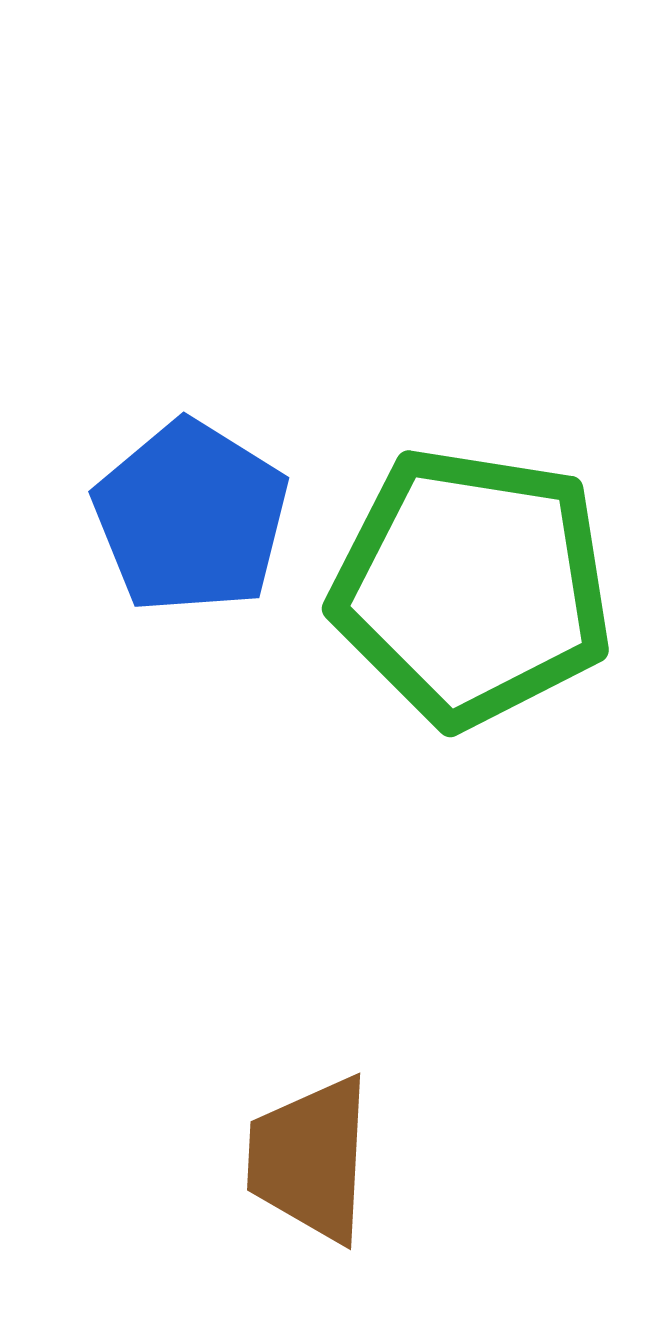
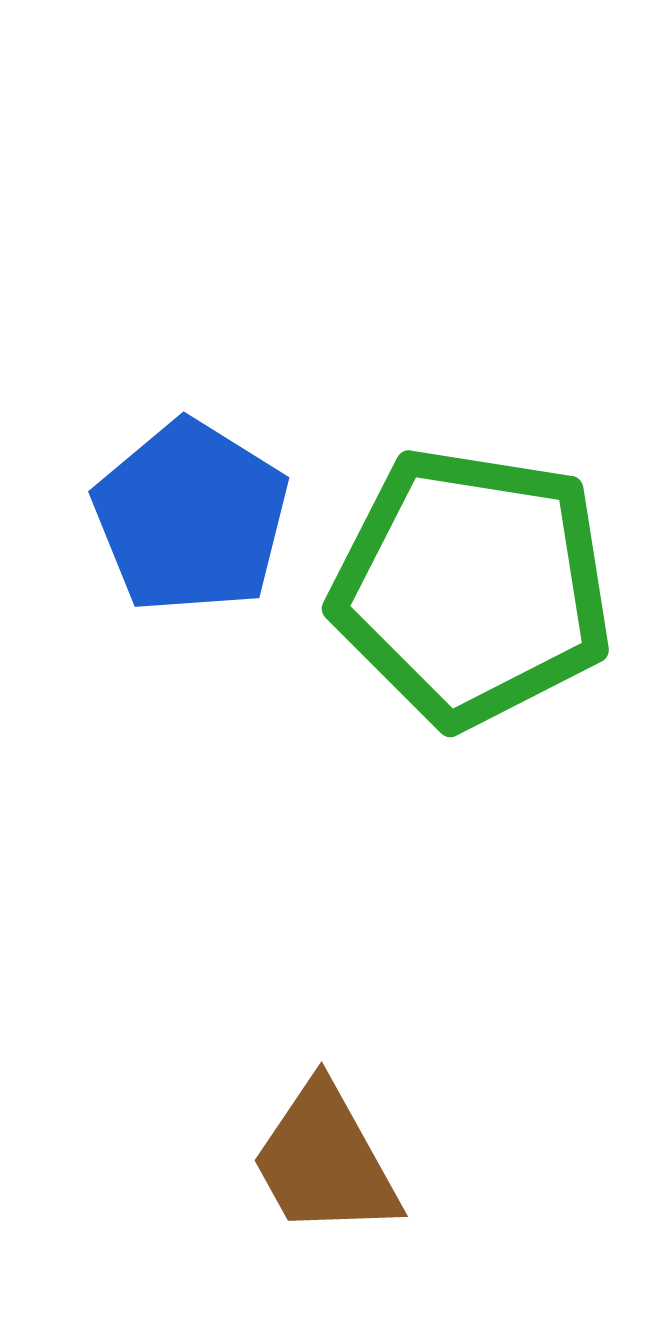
brown trapezoid: moved 15 px right, 2 px down; rotated 32 degrees counterclockwise
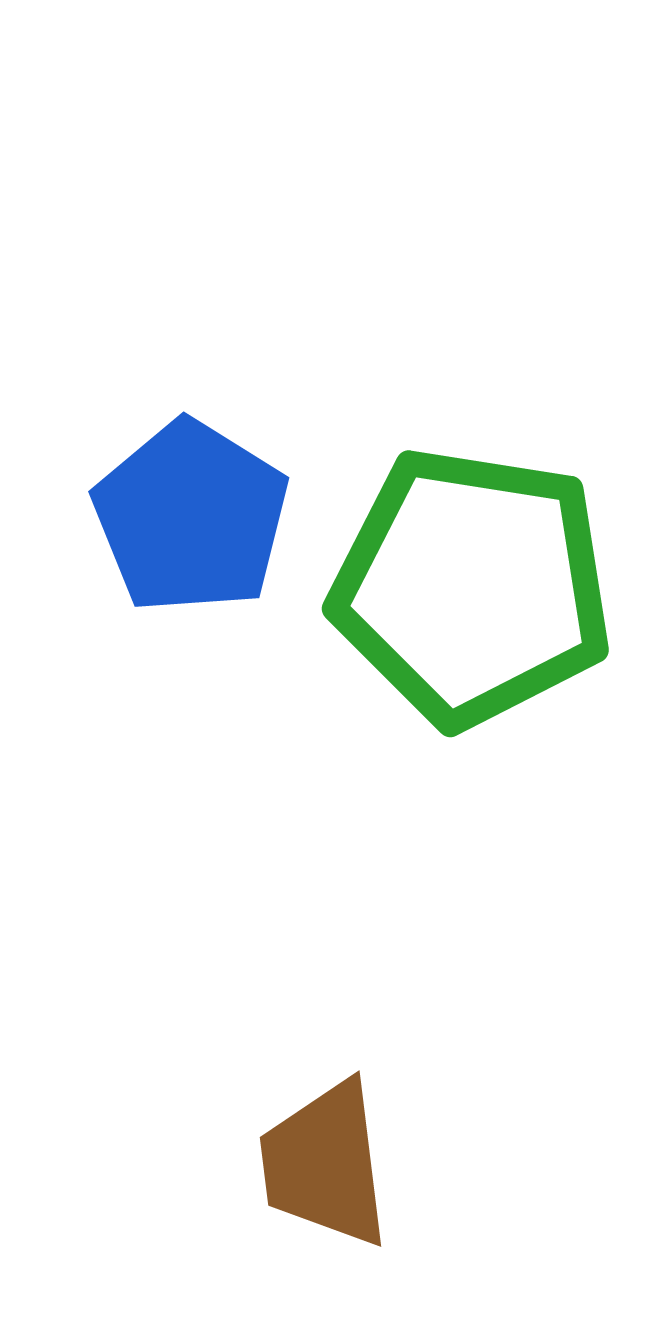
brown trapezoid: moved 3 px down; rotated 22 degrees clockwise
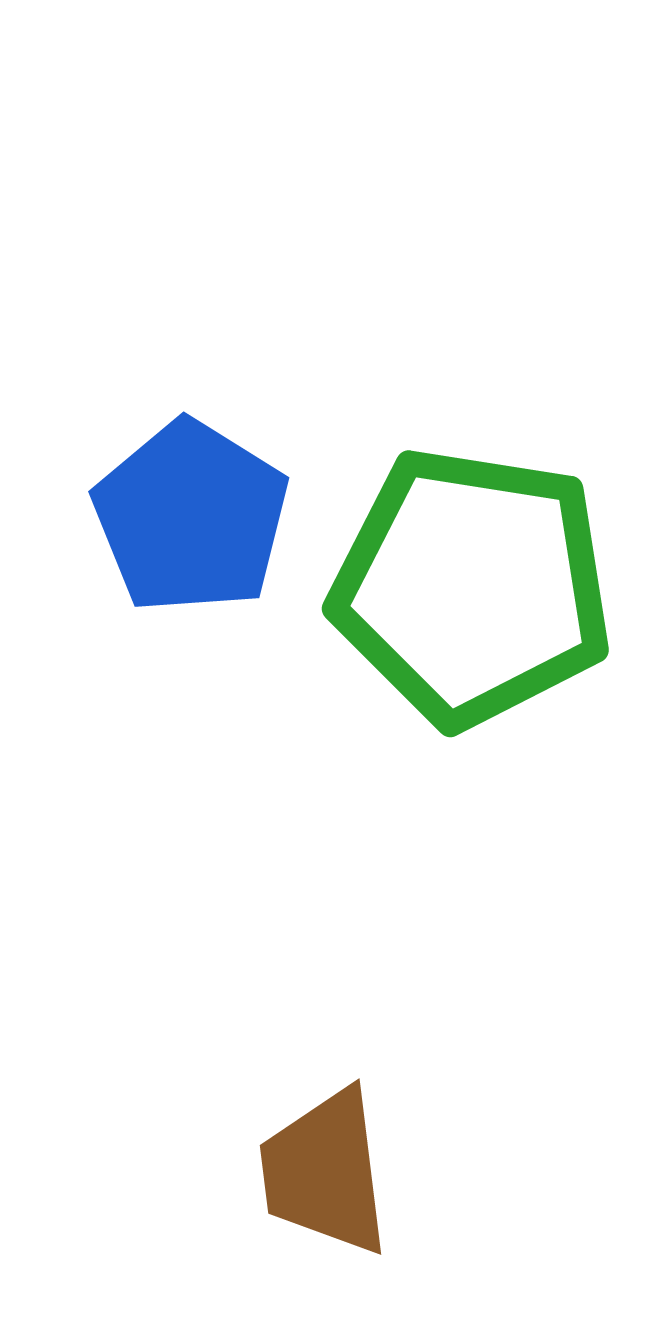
brown trapezoid: moved 8 px down
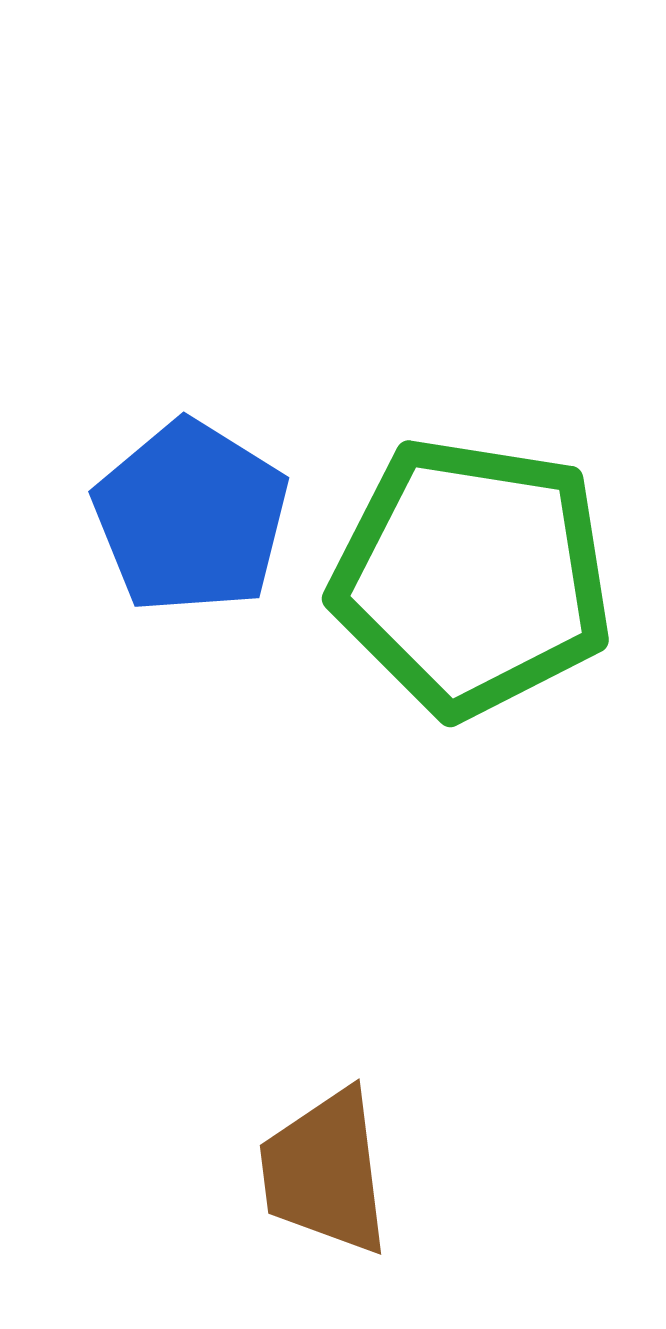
green pentagon: moved 10 px up
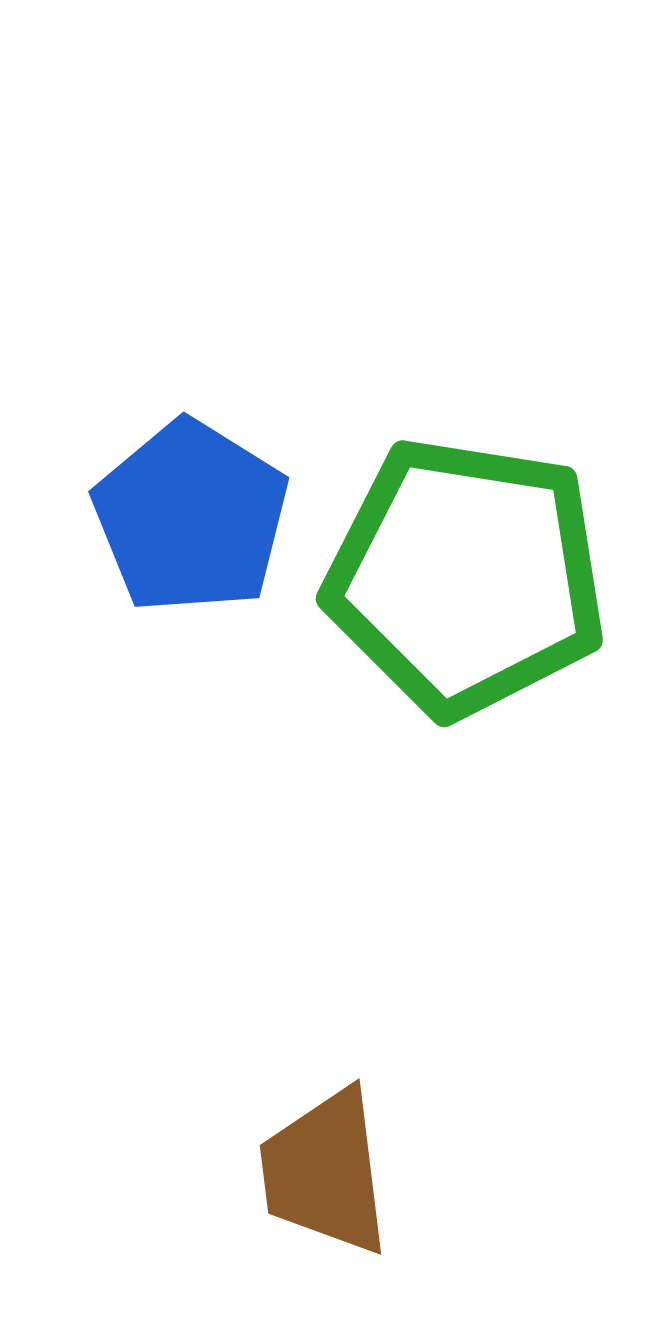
green pentagon: moved 6 px left
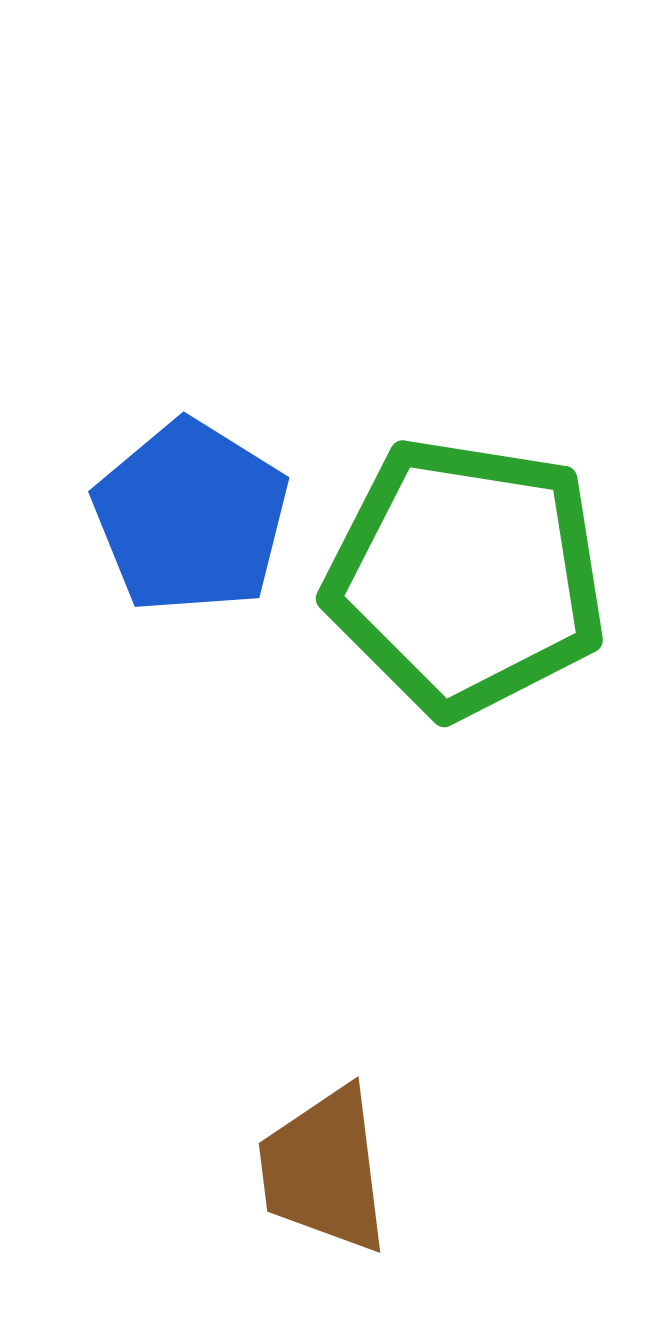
brown trapezoid: moved 1 px left, 2 px up
